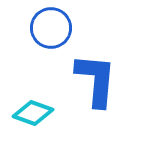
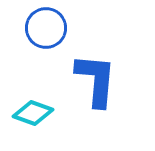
blue circle: moved 5 px left
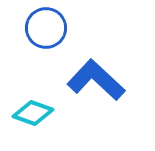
blue L-shape: rotated 52 degrees counterclockwise
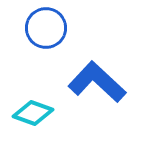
blue L-shape: moved 1 px right, 2 px down
